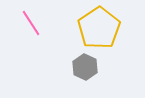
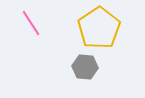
gray hexagon: rotated 20 degrees counterclockwise
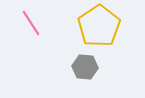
yellow pentagon: moved 2 px up
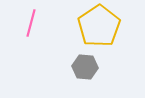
pink line: rotated 48 degrees clockwise
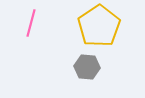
gray hexagon: moved 2 px right
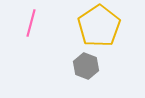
gray hexagon: moved 1 px left, 1 px up; rotated 15 degrees clockwise
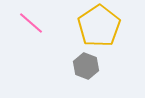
pink line: rotated 64 degrees counterclockwise
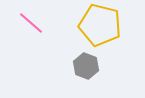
yellow pentagon: moved 1 px right, 1 px up; rotated 24 degrees counterclockwise
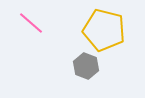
yellow pentagon: moved 4 px right, 5 px down
